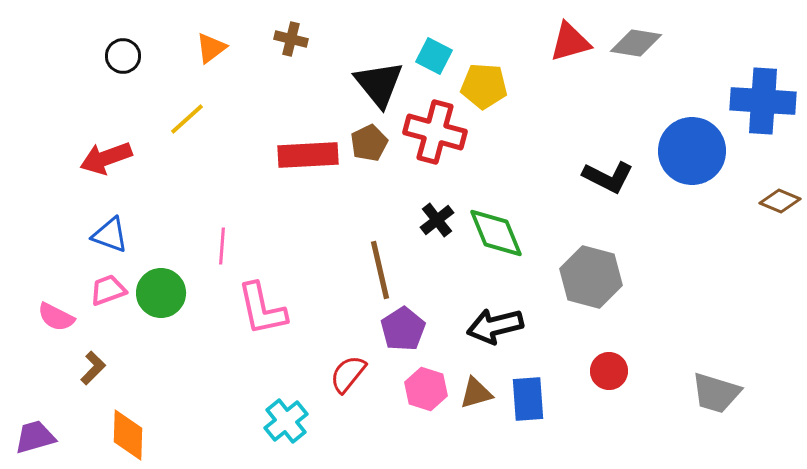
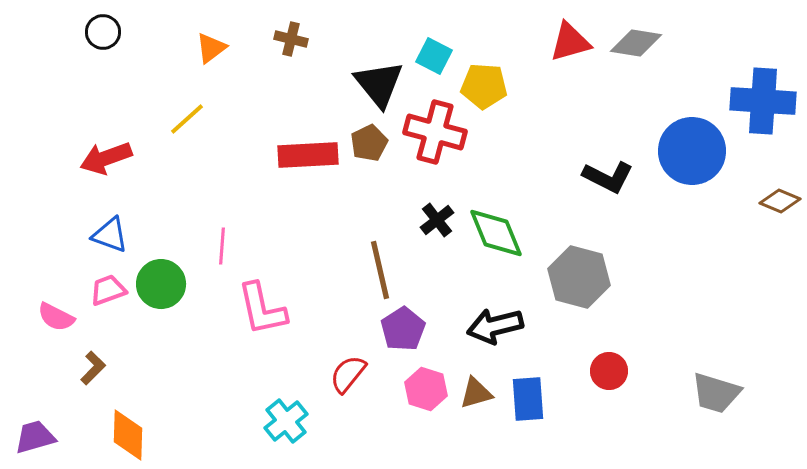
black circle: moved 20 px left, 24 px up
gray hexagon: moved 12 px left
green circle: moved 9 px up
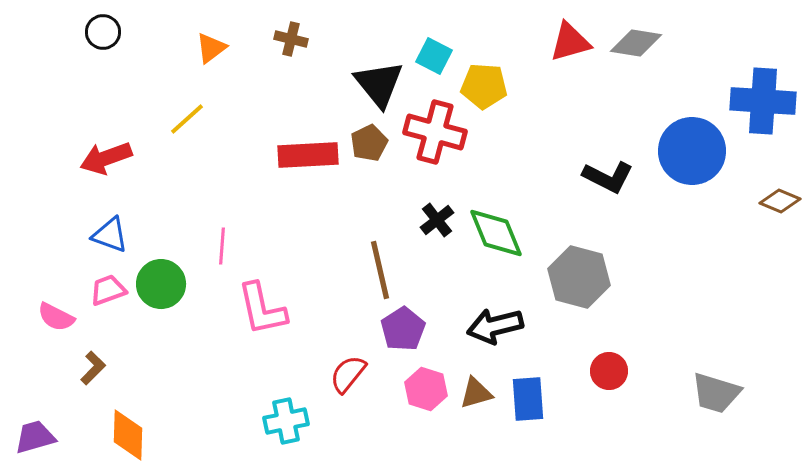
cyan cross: rotated 27 degrees clockwise
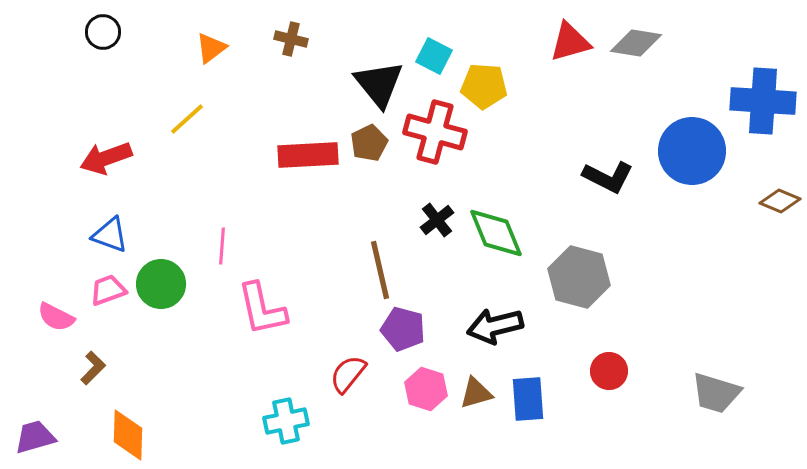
purple pentagon: rotated 24 degrees counterclockwise
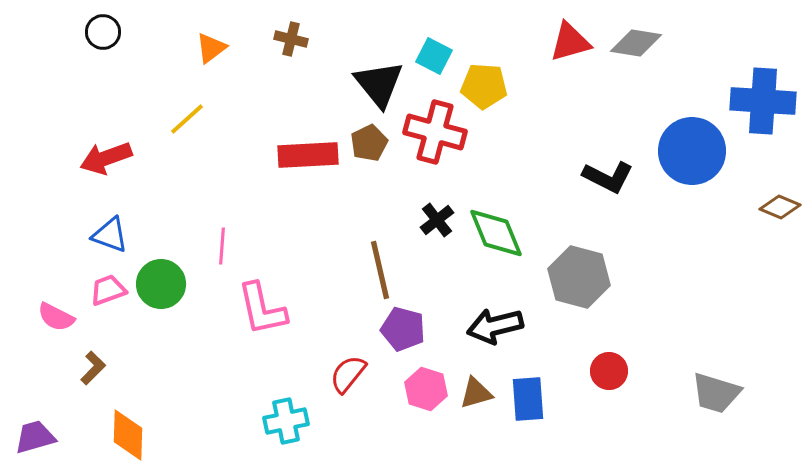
brown diamond: moved 6 px down
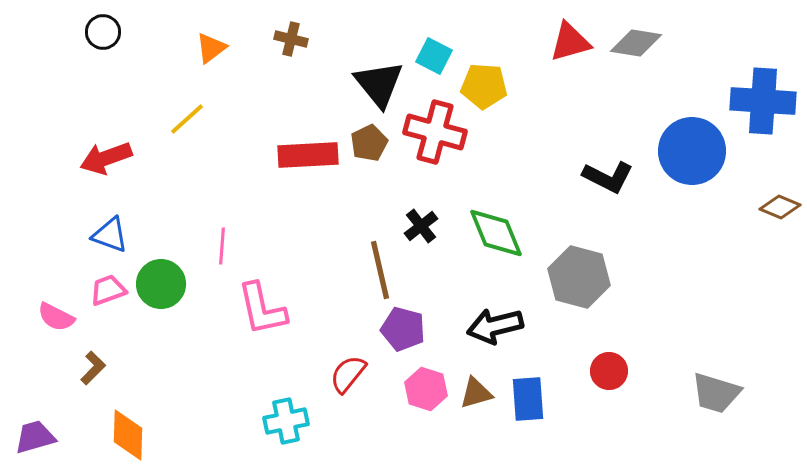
black cross: moved 16 px left, 6 px down
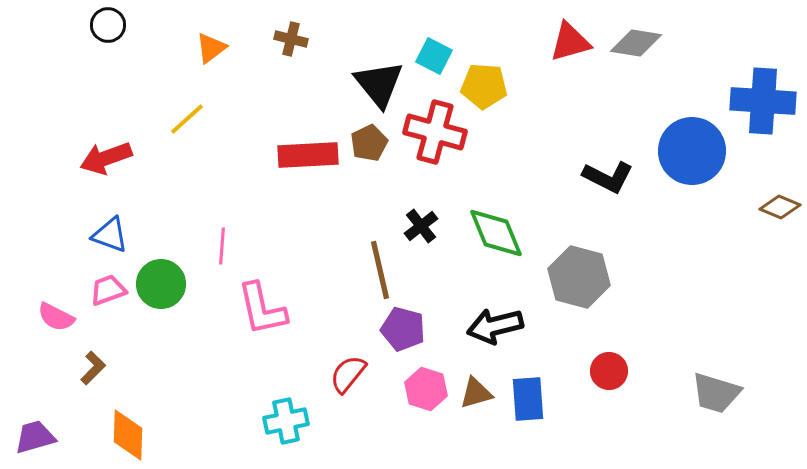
black circle: moved 5 px right, 7 px up
